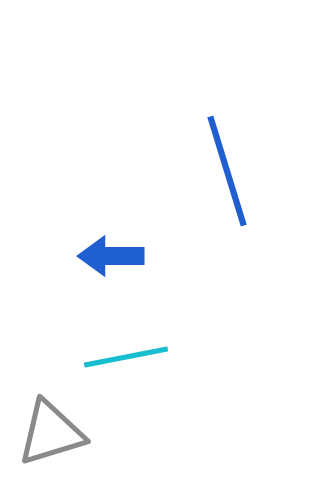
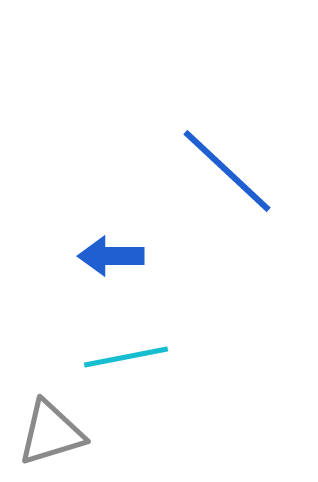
blue line: rotated 30 degrees counterclockwise
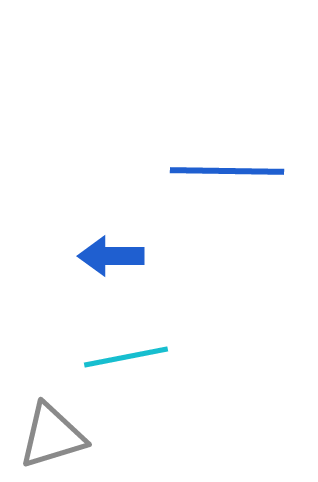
blue line: rotated 42 degrees counterclockwise
gray triangle: moved 1 px right, 3 px down
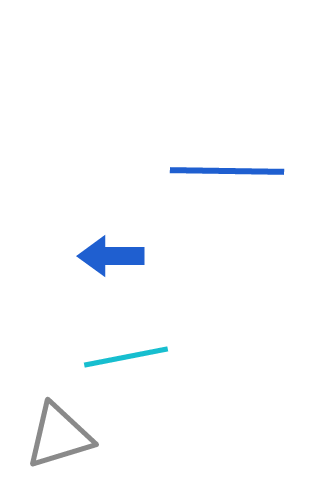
gray triangle: moved 7 px right
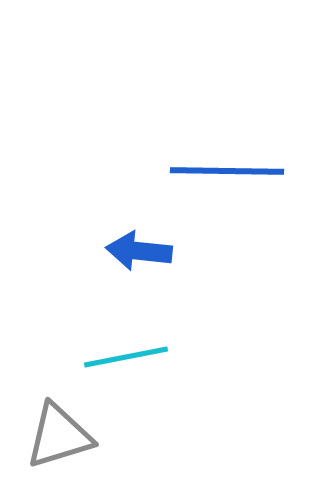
blue arrow: moved 28 px right, 5 px up; rotated 6 degrees clockwise
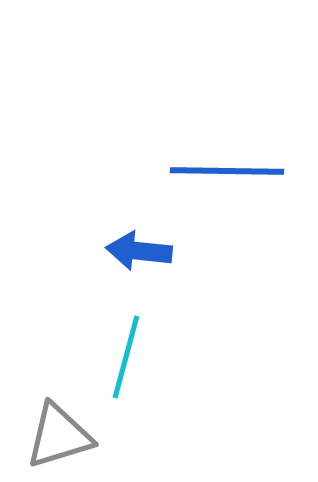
cyan line: rotated 64 degrees counterclockwise
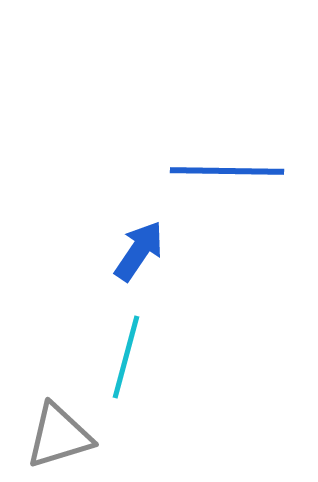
blue arrow: rotated 118 degrees clockwise
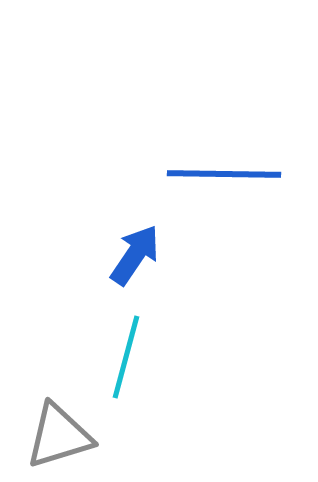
blue line: moved 3 px left, 3 px down
blue arrow: moved 4 px left, 4 px down
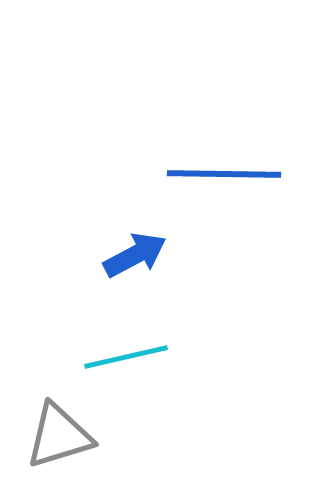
blue arrow: rotated 28 degrees clockwise
cyan line: rotated 62 degrees clockwise
